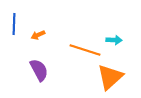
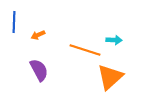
blue line: moved 2 px up
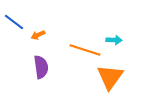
blue line: rotated 55 degrees counterclockwise
purple semicircle: moved 2 px right, 3 px up; rotated 20 degrees clockwise
orange triangle: rotated 12 degrees counterclockwise
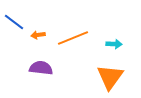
orange arrow: rotated 16 degrees clockwise
cyan arrow: moved 4 px down
orange line: moved 12 px left, 12 px up; rotated 40 degrees counterclockwise
purple semicircle: moved 1 px down; rotated 75 degrees counterclockwise
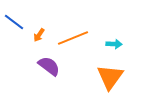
orange arrow: moved 1 px right; rotated 48 degrees counterclockwise
purple semicircle: moved 8 px right, 2 px up; rotated 30 degrees clockwise
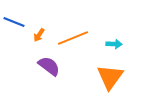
blue line: rotated 15 degrees counterclockwise
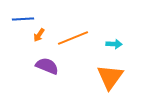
blue line: moved 9 px right, 3 px up; rotated 25 degrees counterclockwise
purple semicircle: moved 2 px left; rotated 15 degrees counterclockwise
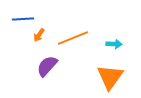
purple semicircle: rotated 70 degrees counterclockwise
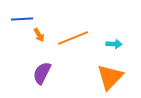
blue line: moved 1 px left
orange arrow: rotated 64 degrees counterclockwise
purple semicircle: moved 5 px left, 7 px down; rotated 15 degrees counterclockwise
orange triangle: rotated 8 degrees clockwise
